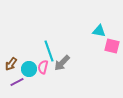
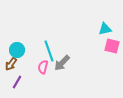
cyan triangle: moved 6 px right, 2 px up; rotated 24 degrees counterclockwise
cyan circle: moved 12 px left, 19 px up
purple line: rotated 32 degrees counterclockwise
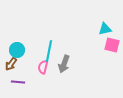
pink square: moved 1 px up
cyan line: rotated 30 degrees clockwise
gray arrow: moved 2 px right, 1 px down; rotated 24 degrees counterclockwise
purple line: moved 1 px right; rotated 64 degrees clockwise
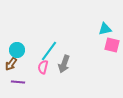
cyan line: rotated 25 degrees clockwise
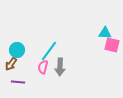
cyan triangle: moved 4 px down; rotated 16 degrees clockwise
gray arrow: moved 4 px left, 3 px down; rotated 18 degrees counterclockwise
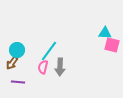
brown arrow: moved 1 px right, 1 px up
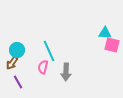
cyan line: rotated 60 degrees counterclockwise
gray arrow: moved 6 px right, 5 px down
purple line: rotated 56 degrees clockwise
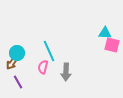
cyan circle: moved 3 px down
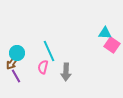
pink square: rotated 21 degrees clockwise
purple line: moved 2 px left, 6 px up
